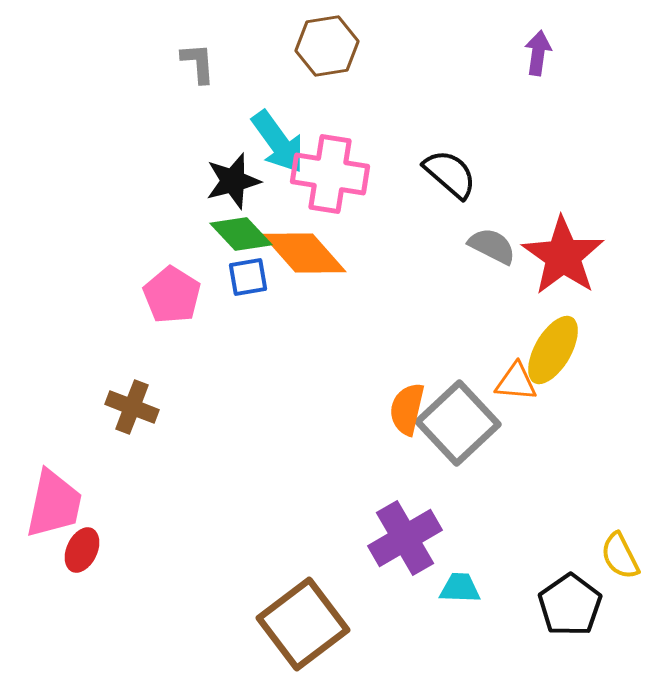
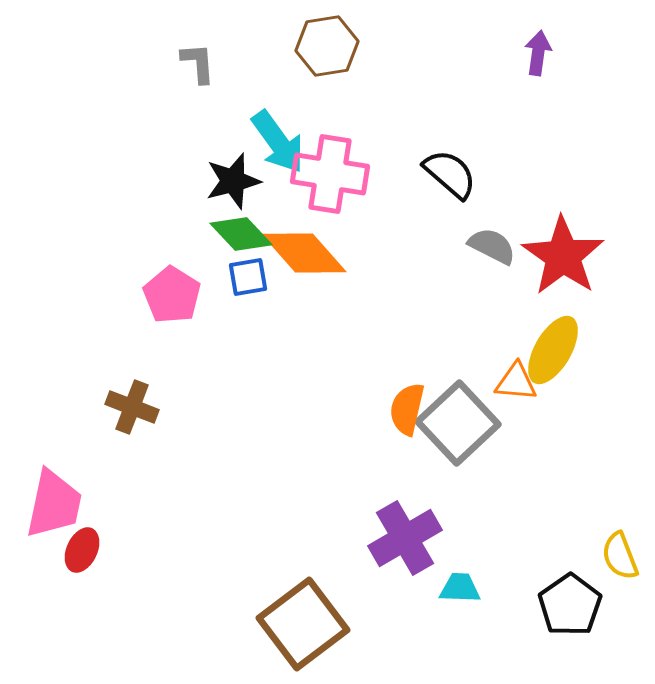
yellow semicircle: rotated 6 degrees clockwise
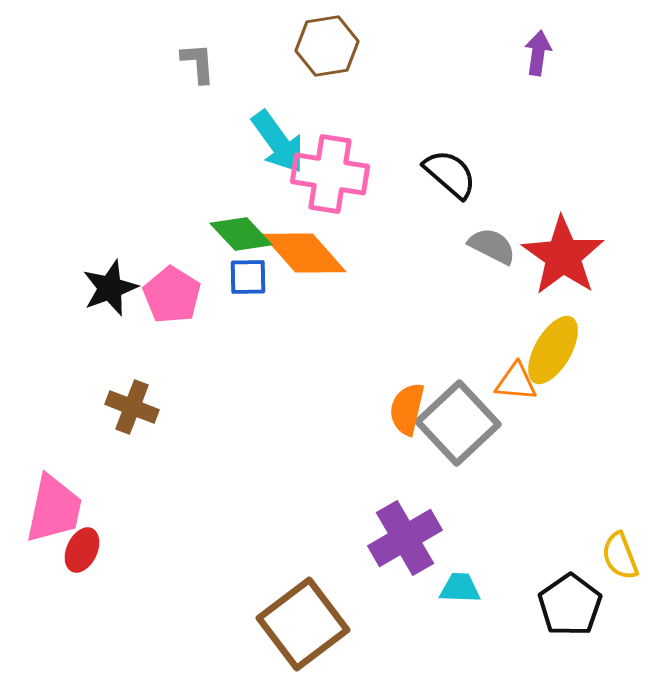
black star: moved 123 px left, 107 px down; rotated 6 degrees counterclockwise
blue square: rotated 9 degrees clockwise
pink trapezoid: moved 5 px down
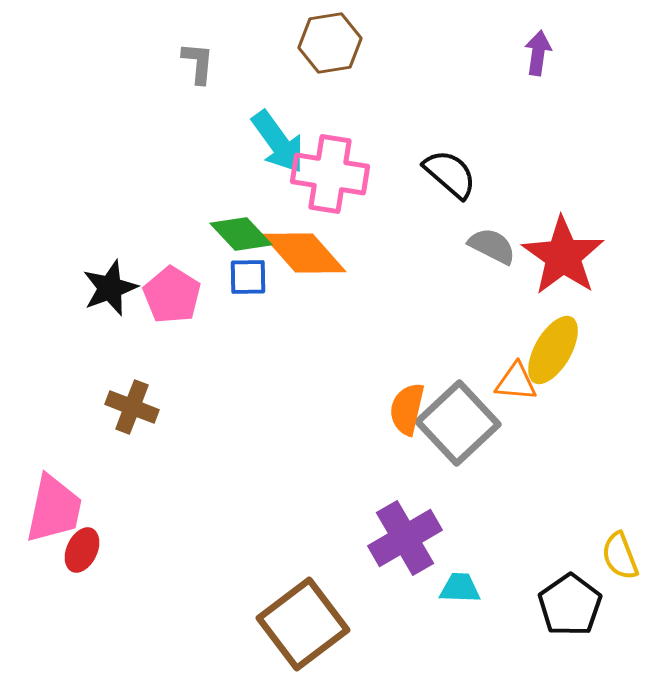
brown hexagon: moved 3 px right, 3 px up
gray L-shape: rotated 9 degrees clockwise
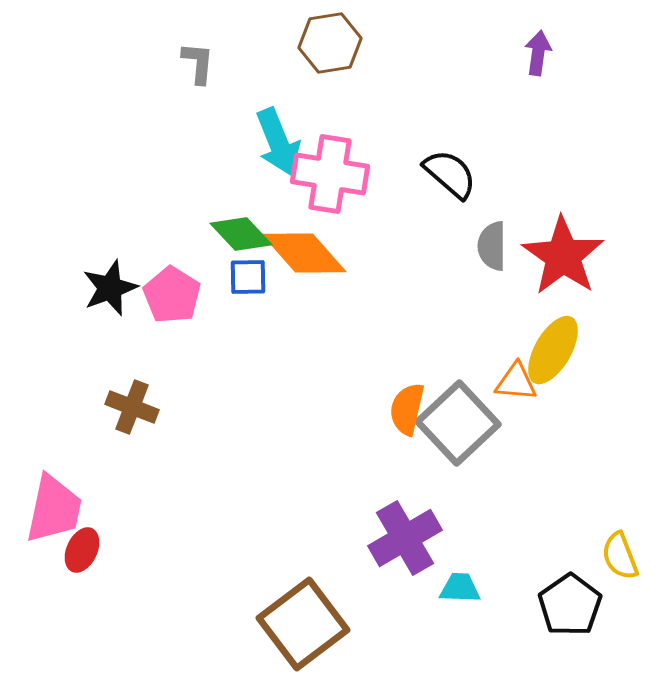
cyan arrow: rotated 14 degrees clockwise
gray semicircle: rotated 117 degrees counterclockwise
